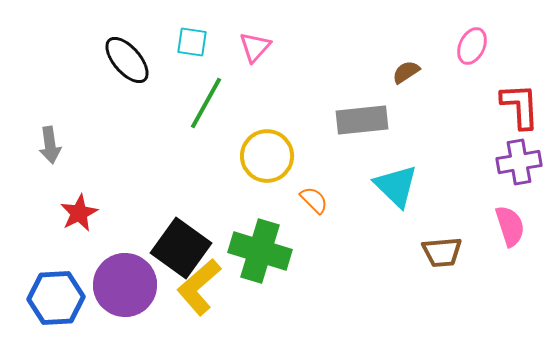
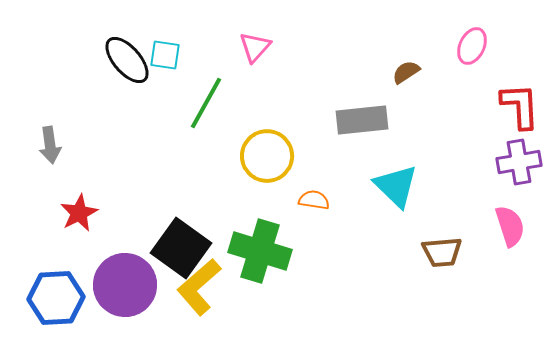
cyan square: moved 27 px left, 13 px down
orange semicircle: rotated 36 degrees counterclockwise
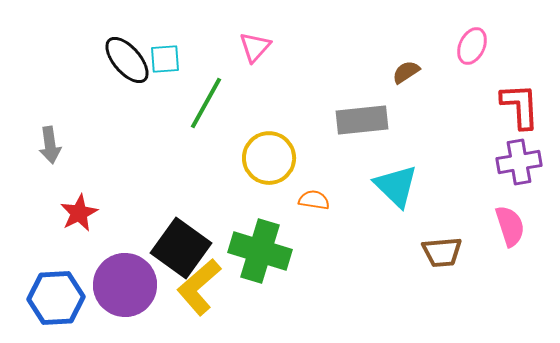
cyan square: moved 4 px down; rotated 12 degrees counterclockwise
yellow circle: moved 2 px right, 2 px down
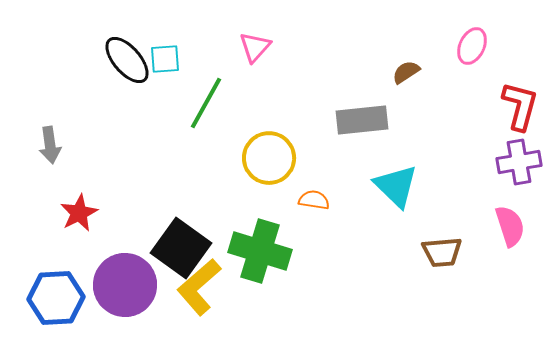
red L-shape: rotated 18 degrees clockwise
